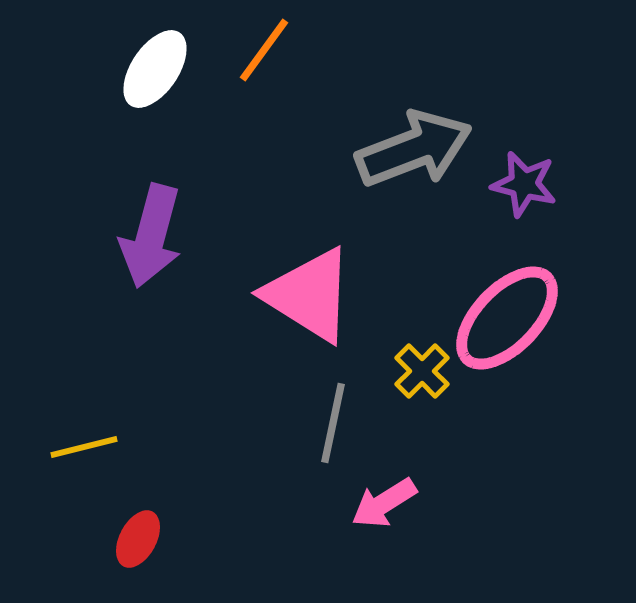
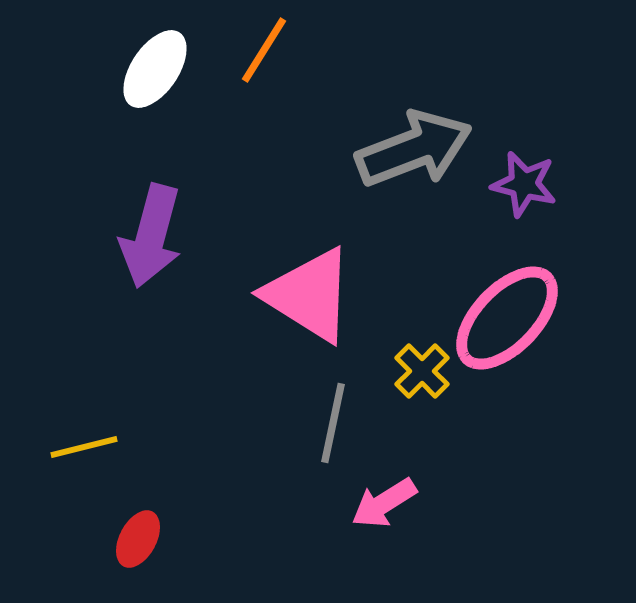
orange line: rotated 4 degrees counterclockwise
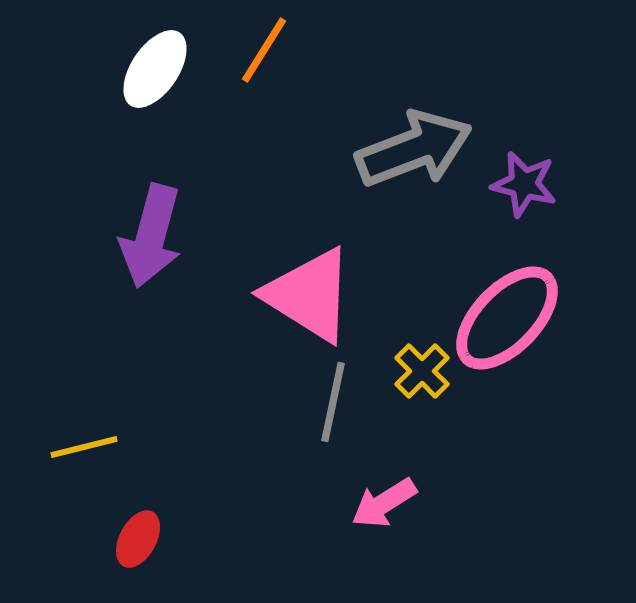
gray line: moved 21 px up
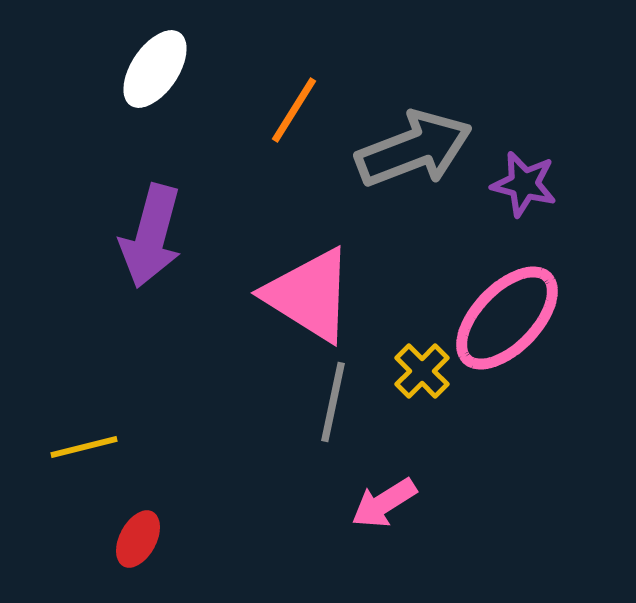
orange line: moved 30 px right, 60 px down
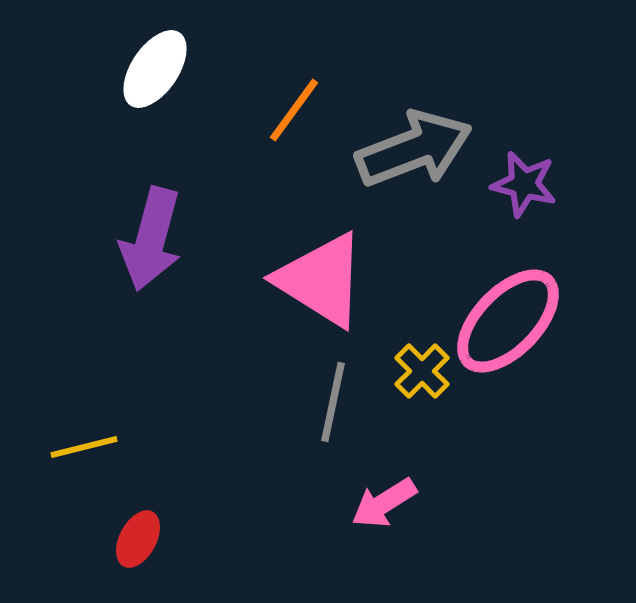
orange line: rotated 4 degrees clockwise
purple arrow: moved 3 px down
pink triangle: moved 12 px right, 15 px up
pink ellipse: moved 1 px right, 3 px down
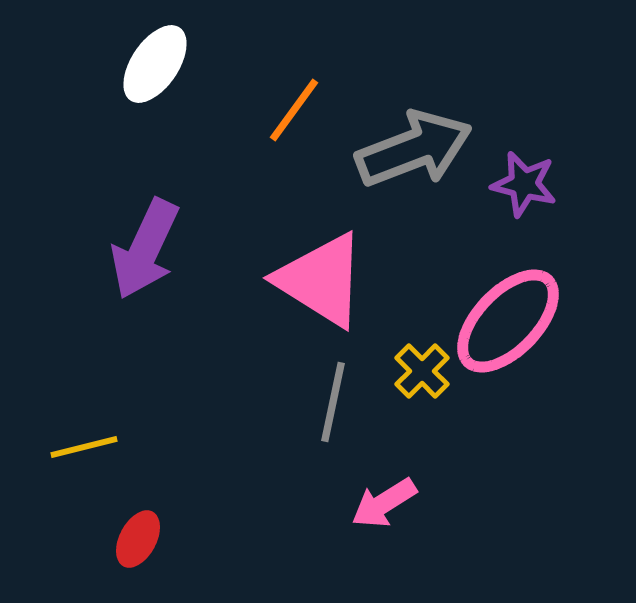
white ellipse: moved 5 px up
purple arrow: moved 6 px left, 10 px down; rotated 10 degrees clockwise
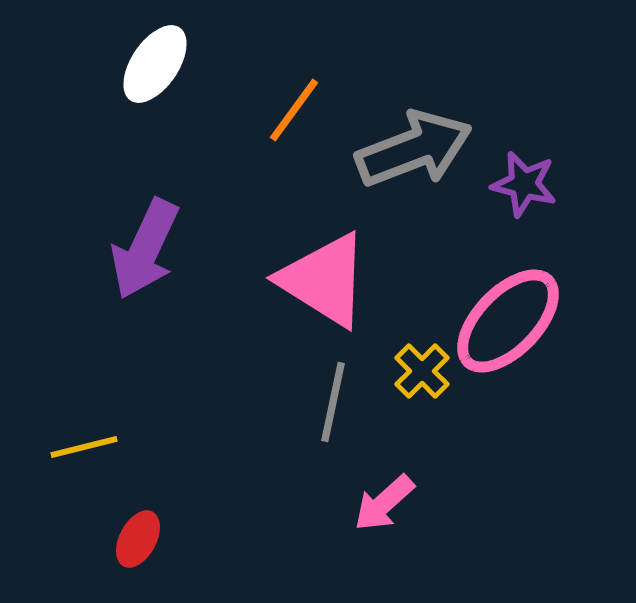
pink triangle: moved 3 px right
pink arrow: rotated 10 degrees counterclockwise
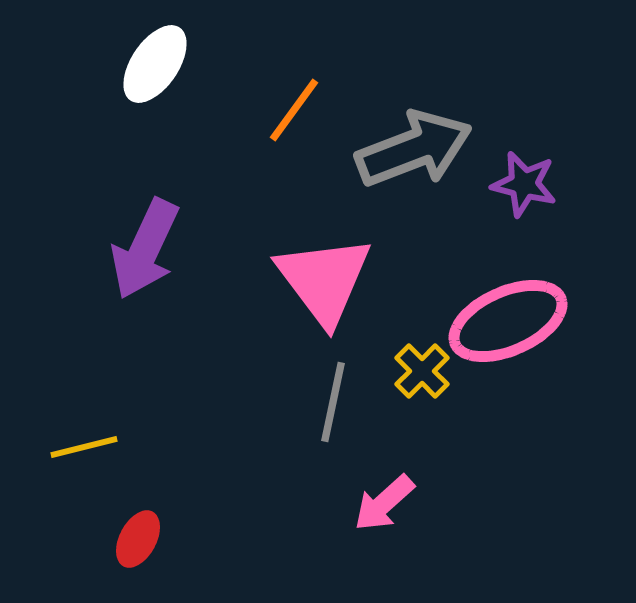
pink triangle: rotated 21 degrees clockwise
pink ellipse: rotated 22 degrees clockwise
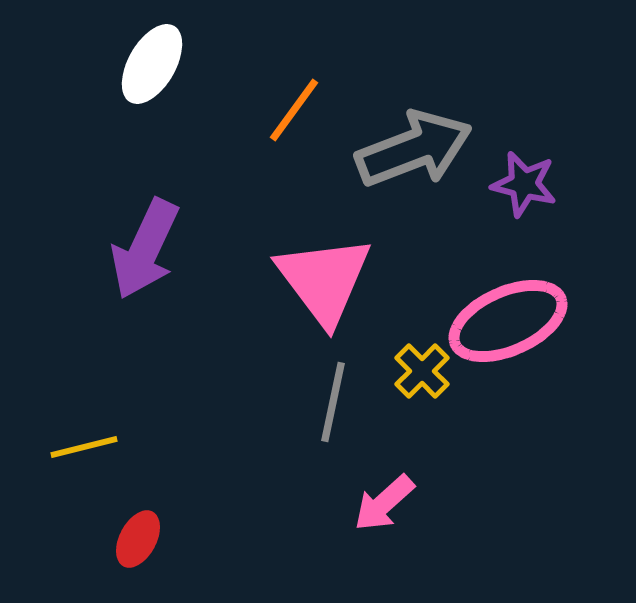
white ellipse: moved 3 px left; rotated 4 degrees counterclockwise
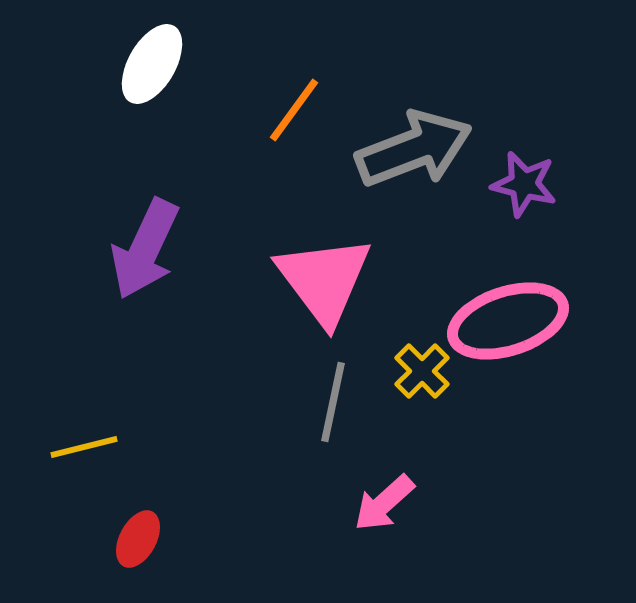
pink ellipse: rotated 6 degrees clockwise
